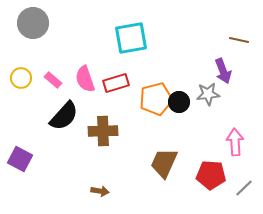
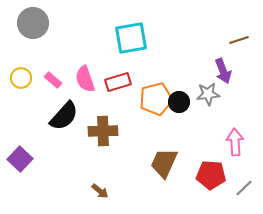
brown line: rotated 30 degrees counterclockwise
red rectangle: moved 2 px right, 1 px up
purple square: rotated 15 degrees clockwise
brown arrow: rotated 30 degrees clockwise
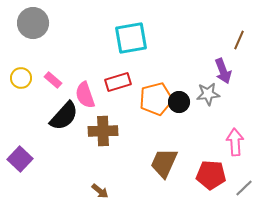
brown line: rotated 48 degrees counterclockwise
pink semicircle: moved 16 px down
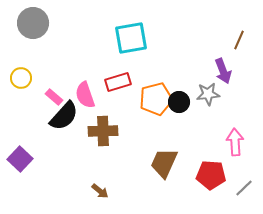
pink rectangle: moved 1 px right, 17 px down
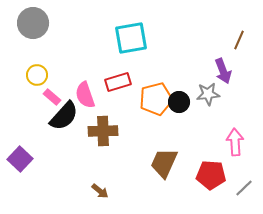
yellow circle: moved 16 px right, 3 px up
pink rectangle: moved 2 px left
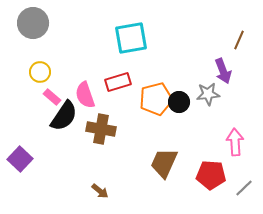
yellow circle: moved 3 px right, 3 px up
black semicircle: rotated 8 degrees counterclockwise
brown cross: moved 2 px left, 2 px up; rotated 12 degrees clockwise
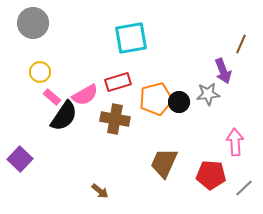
brown line: moved 2 px right, 4 px down
pink semicircle: rotated 100 degrees counterclockwise
brown cross: moved 14 px right, 10 px up
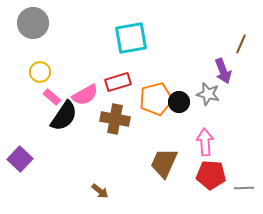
gray star: rotated 20 degrees clockwise
pink arrow: moved 30 px left
gray line: rotated 42 degrees clockwise
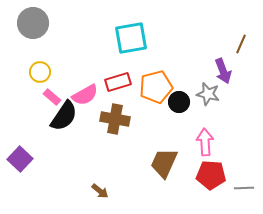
orange pentagon: moved 12 px up
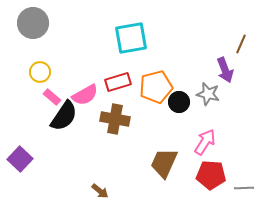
purple arrow: moved 2 px right, 1 px up
pink arrow: rotated 36 degrees clockwise
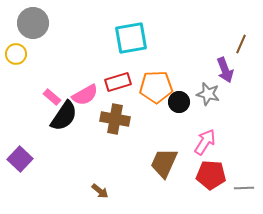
yellow circle: moved 24 px left, 18 px up
orange pentagon: rotated 12 degrees clockwise
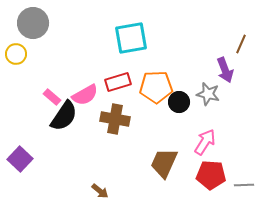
gray line: moved 3 px up
